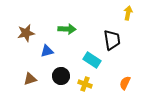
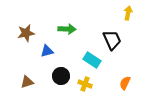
black trapezoid: rotated 15 degrees counterclockwise
brown triangle: moved 3 px left, 3 px down
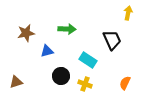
cyan rectangle: moved 4 px left
brown triangle: moved 11 px left
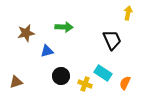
green arrow: moved 3 px left, 2 px up
cyan rectangle: moved 15 px right, 13 px down
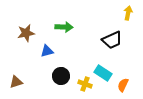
black trapezoid: rotated 90 degrees clockwise
orange semicircle: moved 2 px left, 2 px down
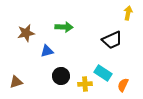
yellow cross: rotated 24 degrees counterclockwise
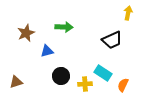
brown star: rotated 12 degrees counterclockwise
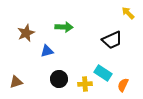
yellow arrow: rotated 56 degrees counterclockwise
black circle: moved 2 px left, 3 px down
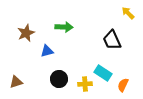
black trapezoid: rotated 90 degrees clockwise
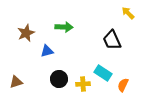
yellow cross: moved 2 px left
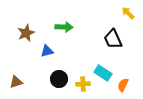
black trapezoid: moved 1 px right, 1 px up
